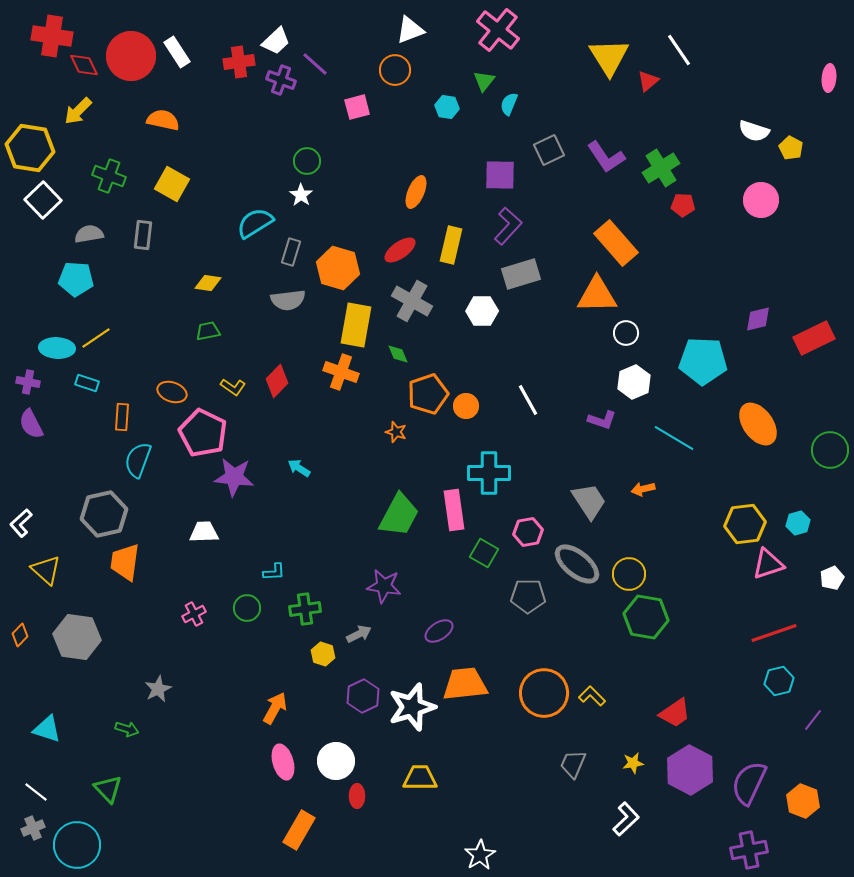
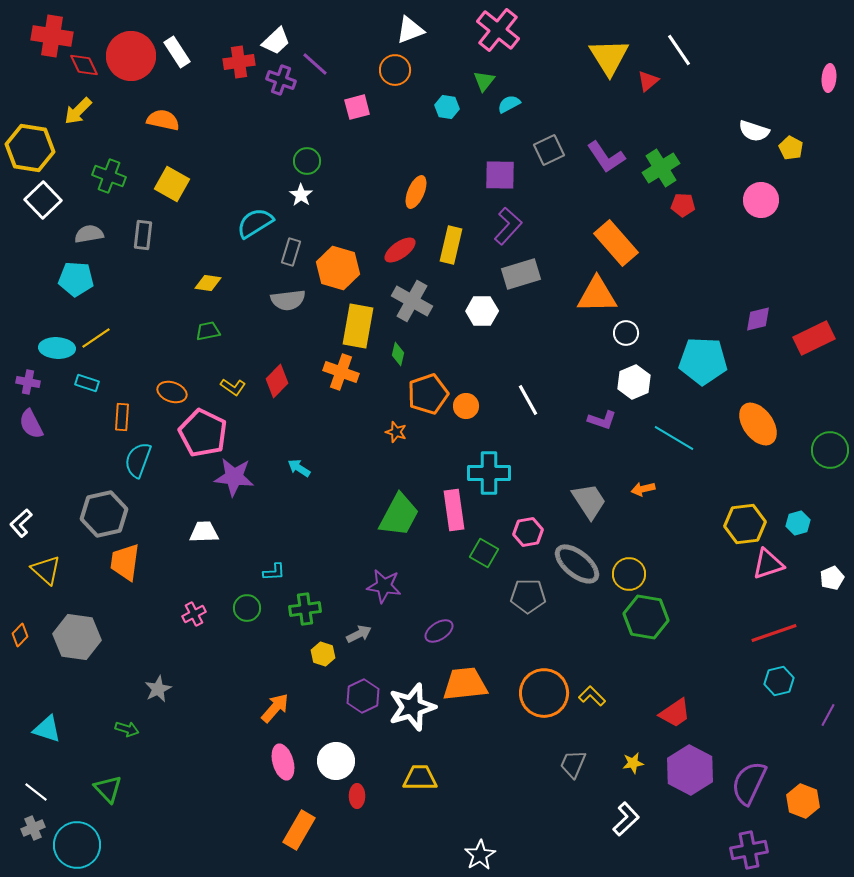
cyan semicircle at (509, 104): rotated 40 degrees clockwise
yellow rectangle at (356, 325): moved 2 px right, 1 px down
green diamond at (398, 354): rotated 35 degrees clockwise
orange arrow at (275, 708): rotated 12 degrees clockwise
purple line at (813, 720): moved 15 px right, 5 px up; rotated 10 degrees counterclockwise
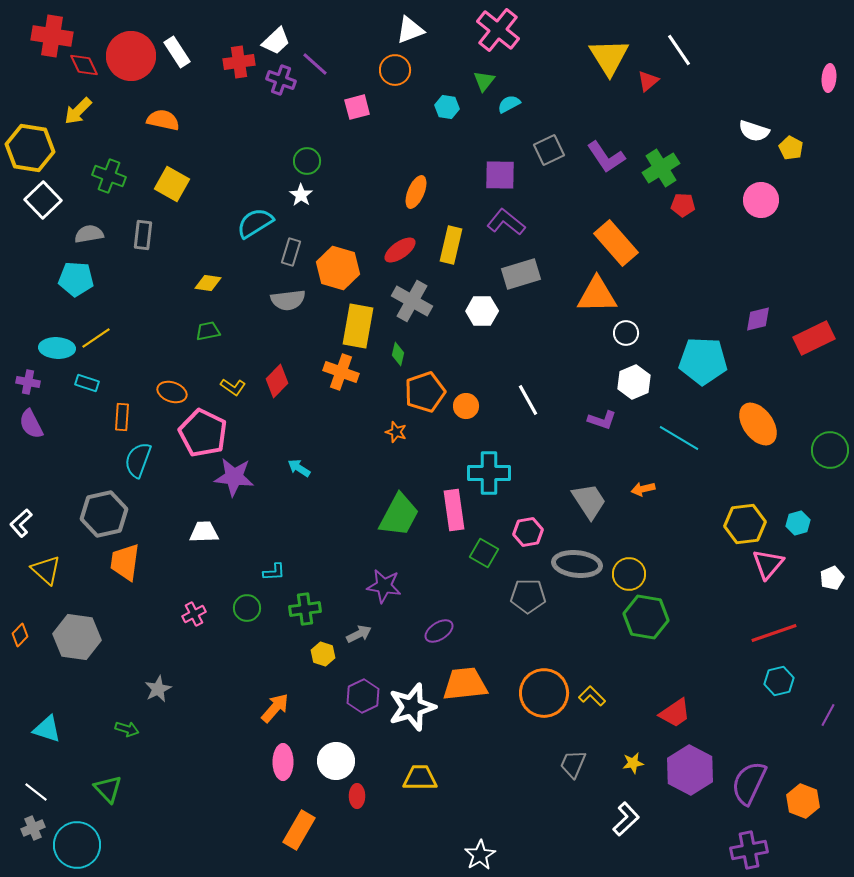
purple L-shape at (508, 226): moved 2 px left, 4 px up; rotated 93 degrees counterclockwise
orange pentagon at (428, 394): moved 3 px left, 2 px up
cyan line at (674, 438): moved 5 px right
gray ellipse at (577, 564): rotated 33 degrees counterclockwise
pink triangle at (768, 564): rotated 32 degrees counterclockwise
pink ellipse at (283, 762): rotated 16 degrees clockwise
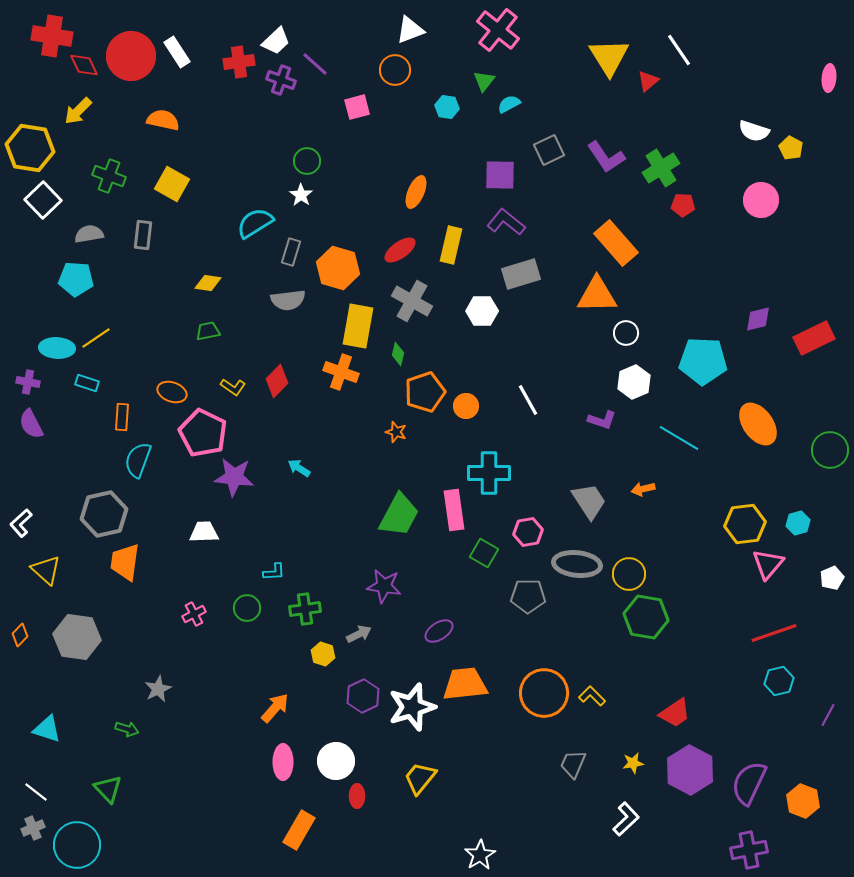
yellow trapezoid at (420, 778): rotated 51 degrees counterclockwise
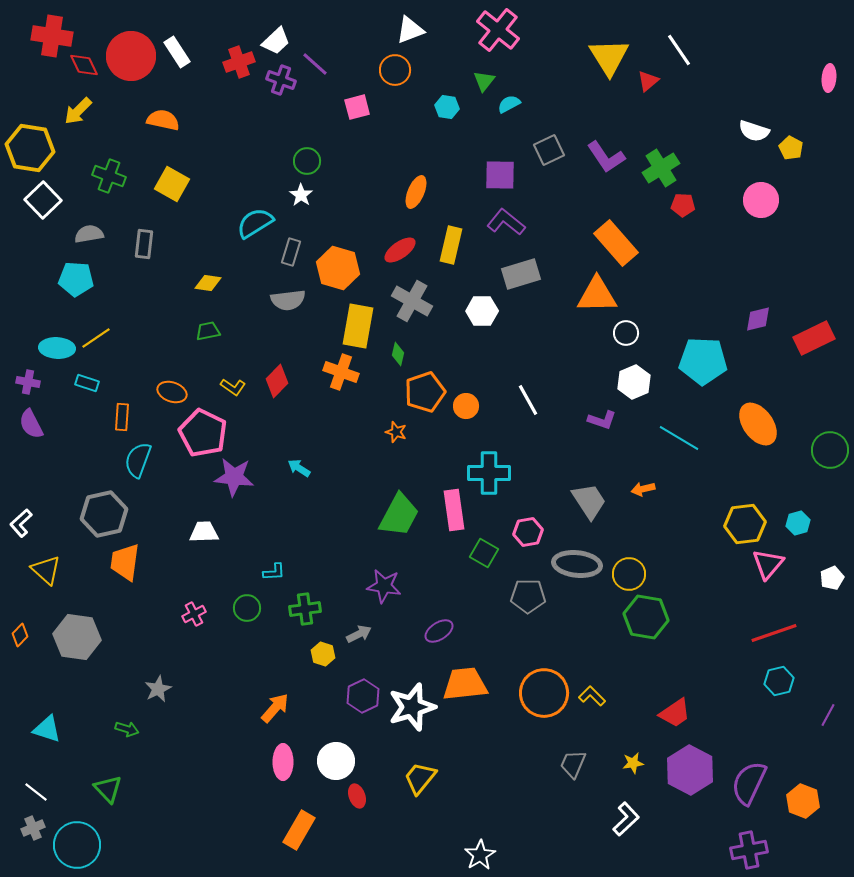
red cross at (239, 62): rotated 12 degrees counterclockwise
gray rectangle at (143, 235): moved 1 px right, 9 px down
red ellipse at (357, 796): rotated 20 degrees counterclockwise
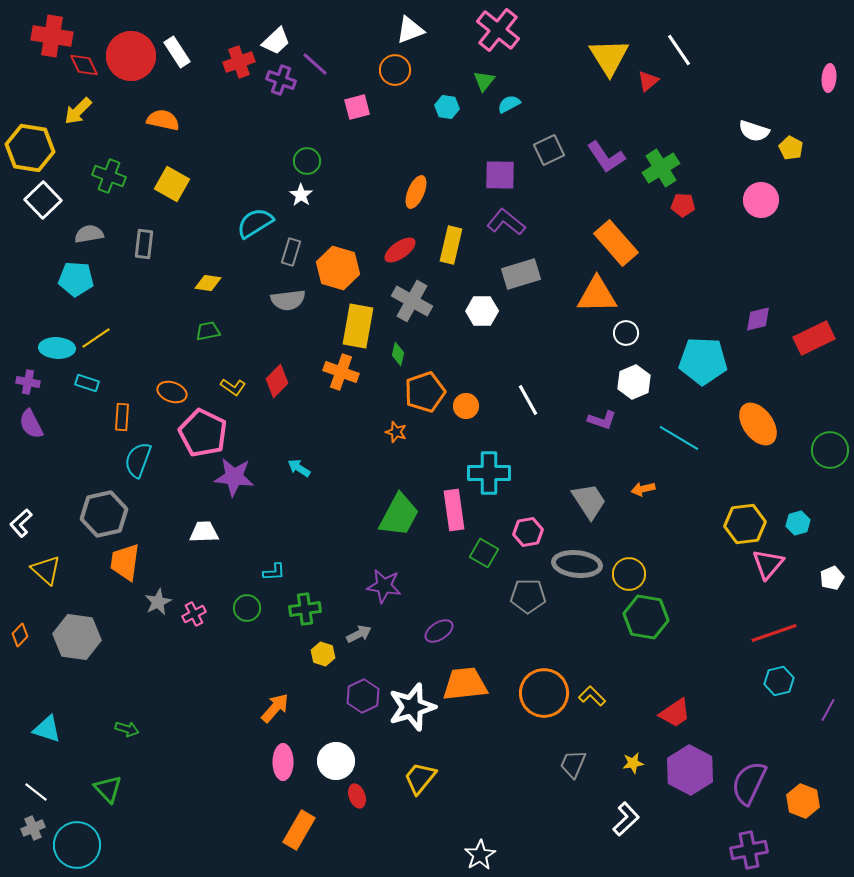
gray star at (158, 689): moved 87 px up
purple line at (828, 715): moved 5 px up
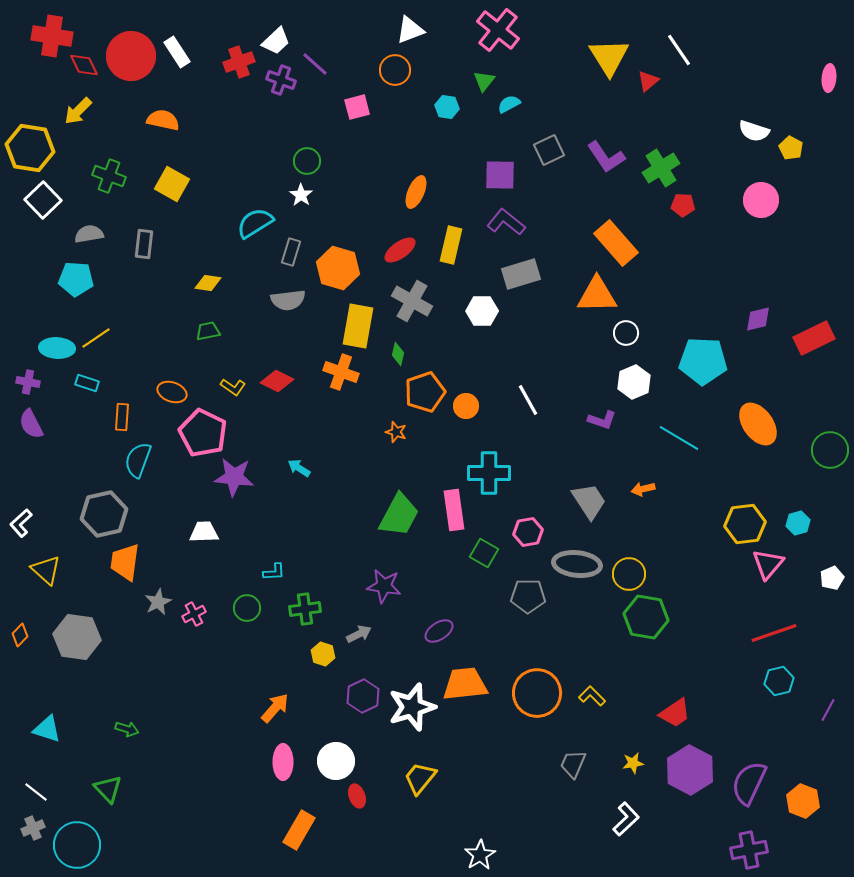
red diamond at (277, 381): rotated 72 degrees clockwise
orange circle at (544, 693): moved 7 px left
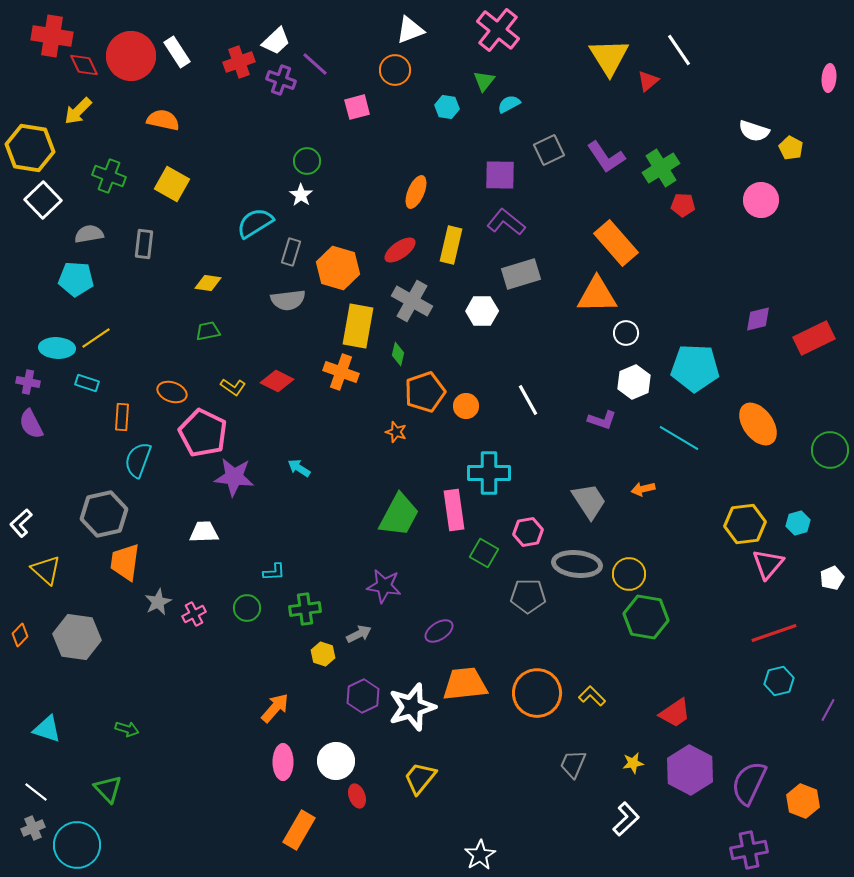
cyan pentagon at (703, 361): moved 8 px left, 7 px down
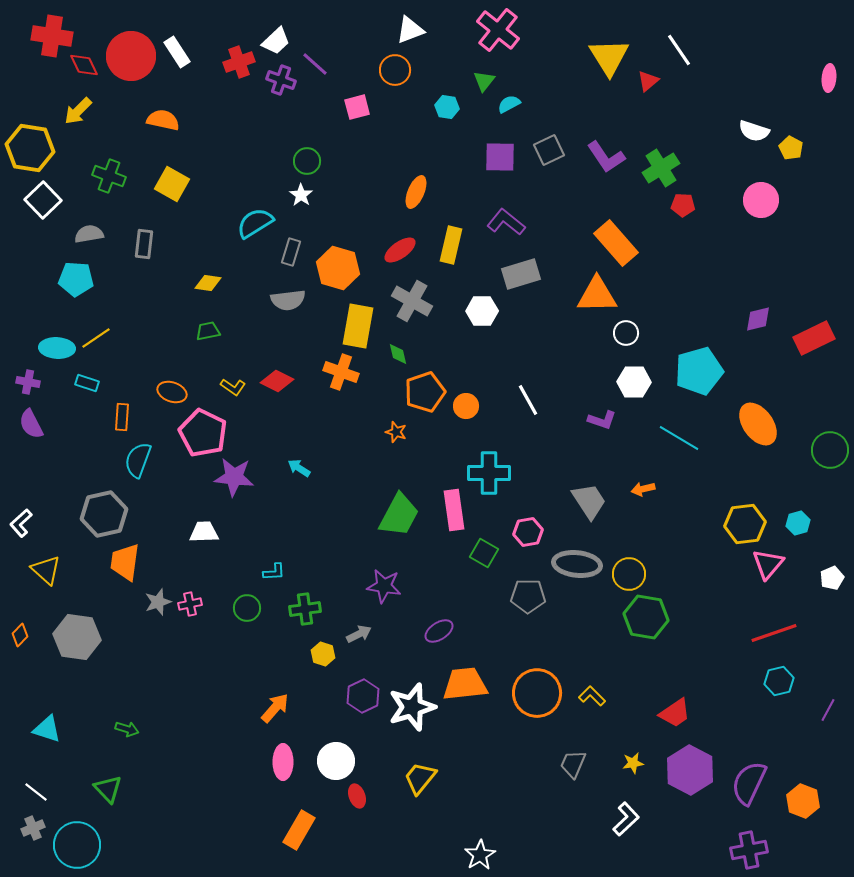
purple square at (500, 175): moved 18 px up
green diamond at (398, 354): rotated 25 degrees counterclockwise
cyan pentagon at (695, 368): moved 4 px right, 3 px down; rotated 18 degrees counterclockwise
white hexagon at (634, 382): rotated 24 degrees clockwise
gray star at (158, 602): rotated 8 degrees clockwise
pink cross at (194, 614): moved 4 px left, 10 px up; rotated 15 degrees clockwise
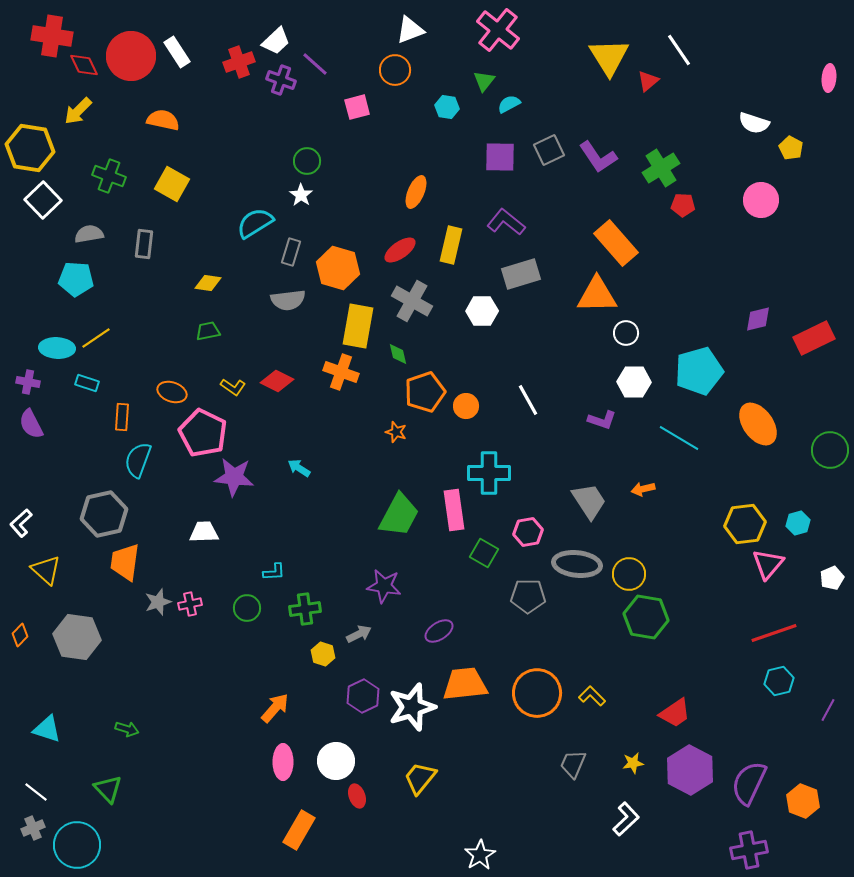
white semicircle at (754, 131): moved 8 px up
purple L-shape at (606, 157): moved 8 px left
